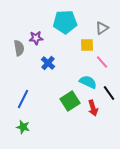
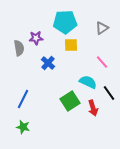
yellow square: moved 16 px left
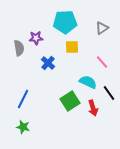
yellow square: moved 1 px right, 2 px down
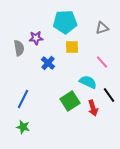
gray triangle: rotated 16 degrees clockwise
black line: moved 2 px down
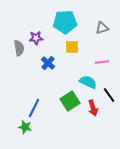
pink line: rotated 56 degrees counterclockwise
blue line: moved 11 px right, 9 px down
green star: moved 2 px right
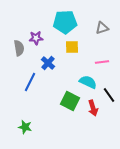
green square: rotated 30 degrees counterclockwise
blue line: moved 4 px left, 26 px up
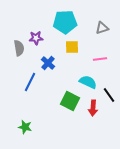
pink line: moved 2 px left, 3 px up
red arrow: rotated 21 degrees clockwise
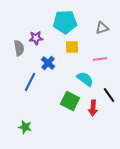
cyan semicircle: moved 3 px left, 3 px up; rotated 12 degrees clockwise
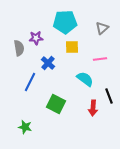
gray triangle: rotated 24 degrees counterclockwise
black line: moved 1 px down; rotated 14 degrees clockwise
green square: moved 14 px left, 3 px down
